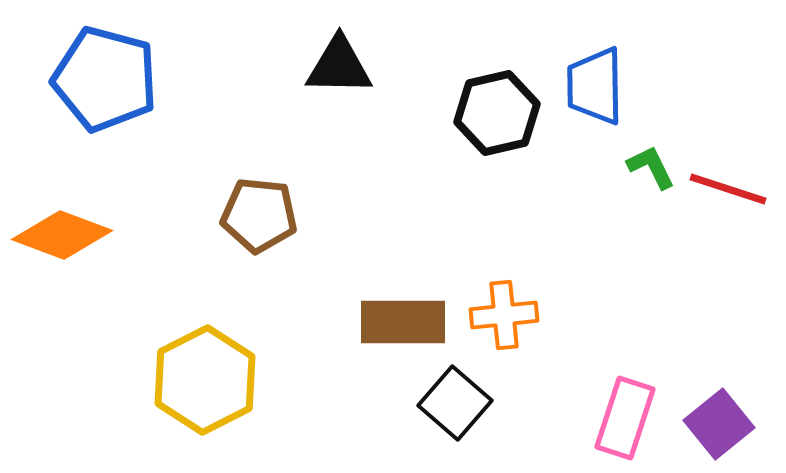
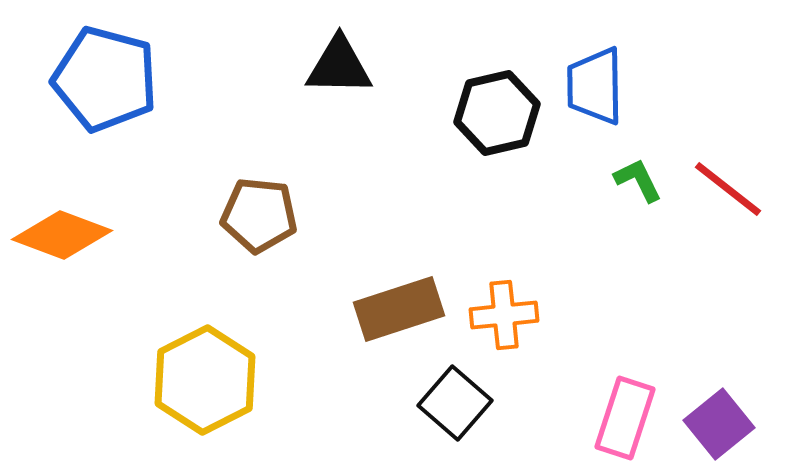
green L-shape: moved 13 px left, 13 px down
red line: rotated 20 degrees clockwise
brown rectangle: moved 4 px left, 13 px up; rotated 18 degrees counterclockwise
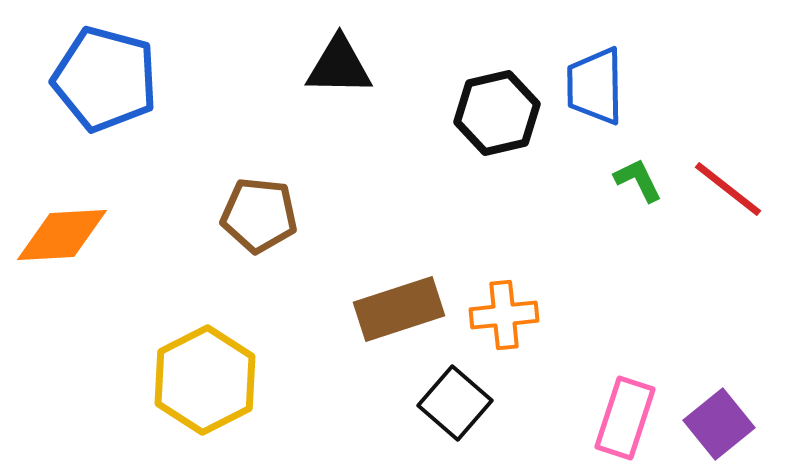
orange diamond: rotated 24 degrees counterclockwise
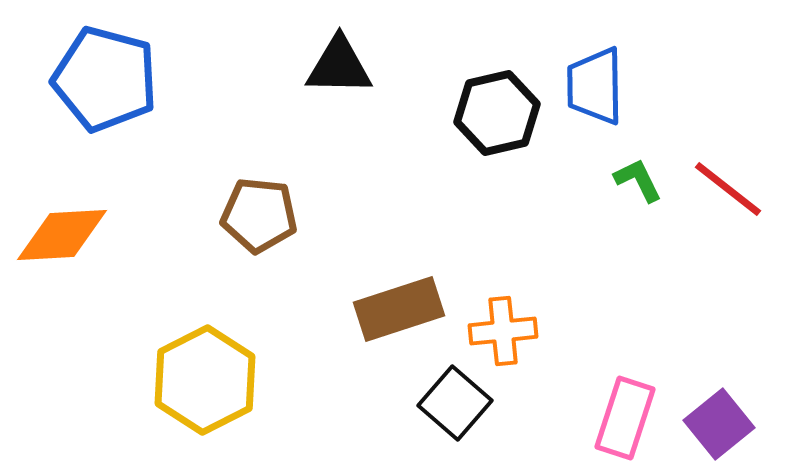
orange cross: moved 1 px left, 16 px down
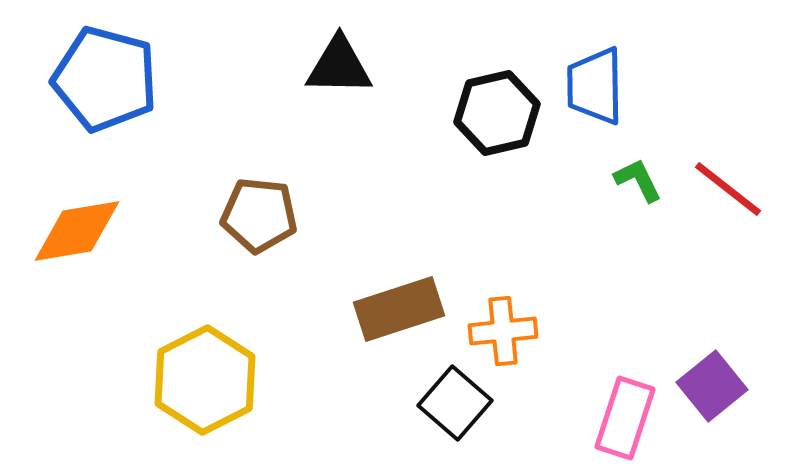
orange diamond: moved 15 px right, 4 px up; rotated 6 degrees counterclockwise
purple square: moved 7 px left, 38 px up
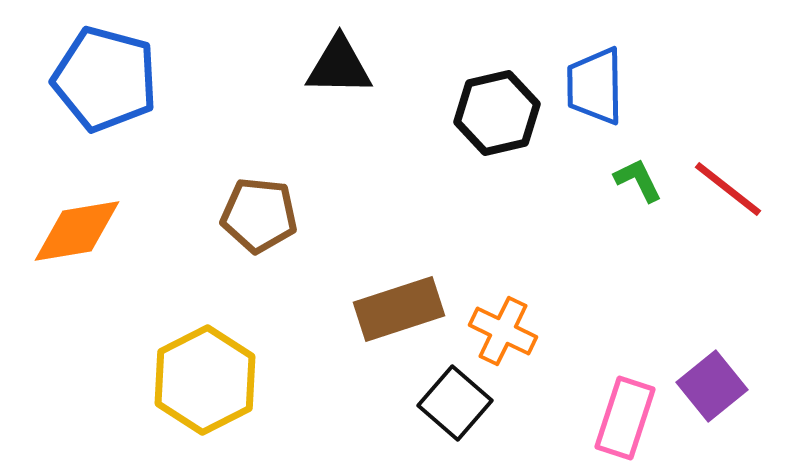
orange cross: rotated 32 degrees clockwise
